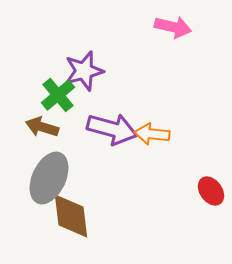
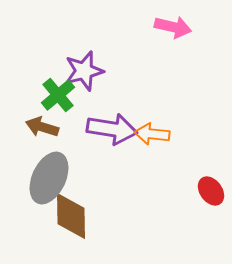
purple arrow: rotated 6 degrees counterclockwise
brown diamond: rotated 6 degrees clockwise
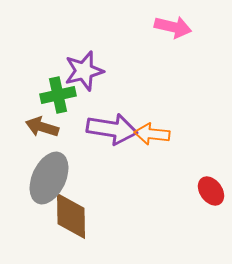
green cross: rotated 28 degrees clockwise
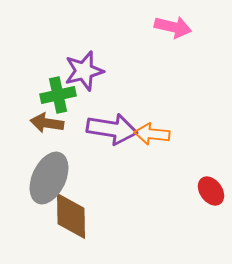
brown arrow: moved 5 px right, 4 px up; rotated 8 degrees counterclockwise
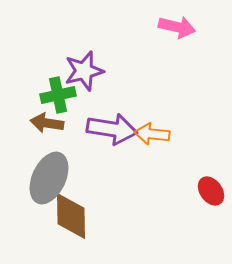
pink arrow: moved 4 px right
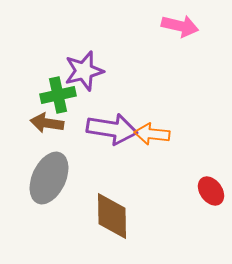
pink arrow: moved 3 px right, 1 px up
brown diamond: moved 41 px right
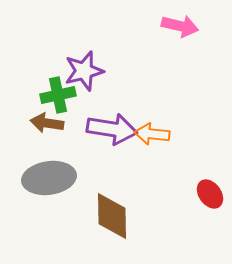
gray ellipse: rotated 57 degrees clockwise
red ellipse: moved 1 px left, 3 px down
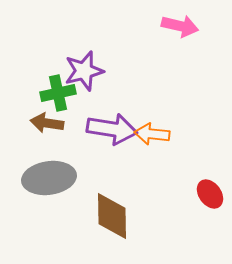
green cross: moved 2 px up
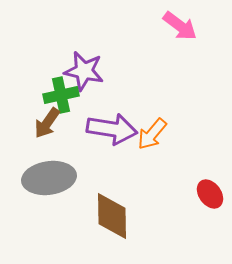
pink arrow: rotated 24 degrees clockwise
purple star: rotated 27 degrees clockwise
green cross: moved 3 px right, 2 px down
brown arrow: rotated 64 degrees counterclockwise
orange arrow: rotated 56 degrees counterclockwise
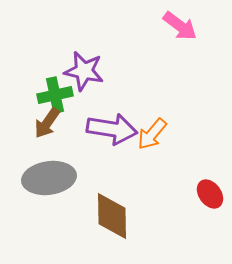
green cross: moved 6 px left
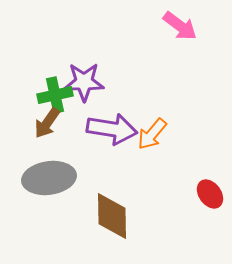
purple star: moved 11 px down; rotated 12 degrees counterclockwise
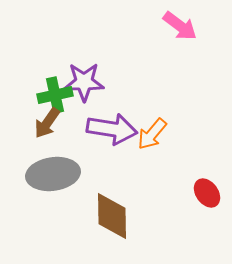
gray ellipse: moved 4 px right, 4 px up
red ellipse: moved 3 px left, 1 px up
